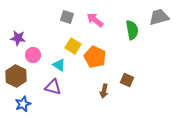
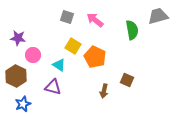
gray trapezoid: moved 1 px left, 1 px up
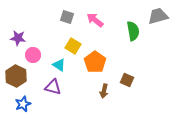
green semicircle: moved 1 px right, 1 px down
orange pentagon: moved 5 px down; rotated 10 degrees clockwise
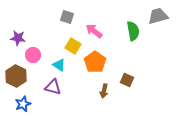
pink arrow: moved 1 px left, 11 px down
